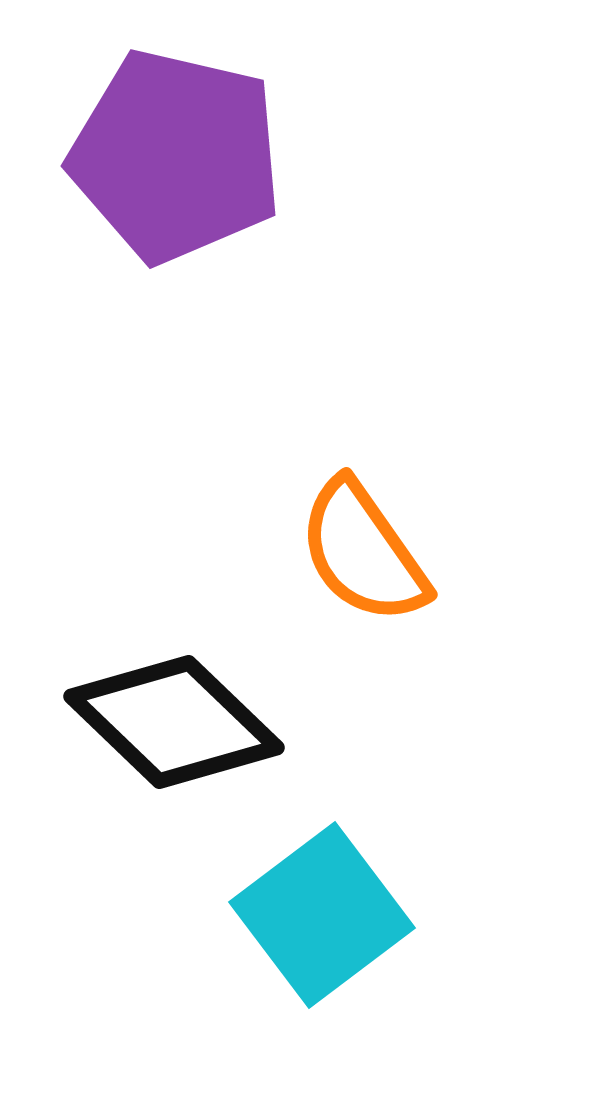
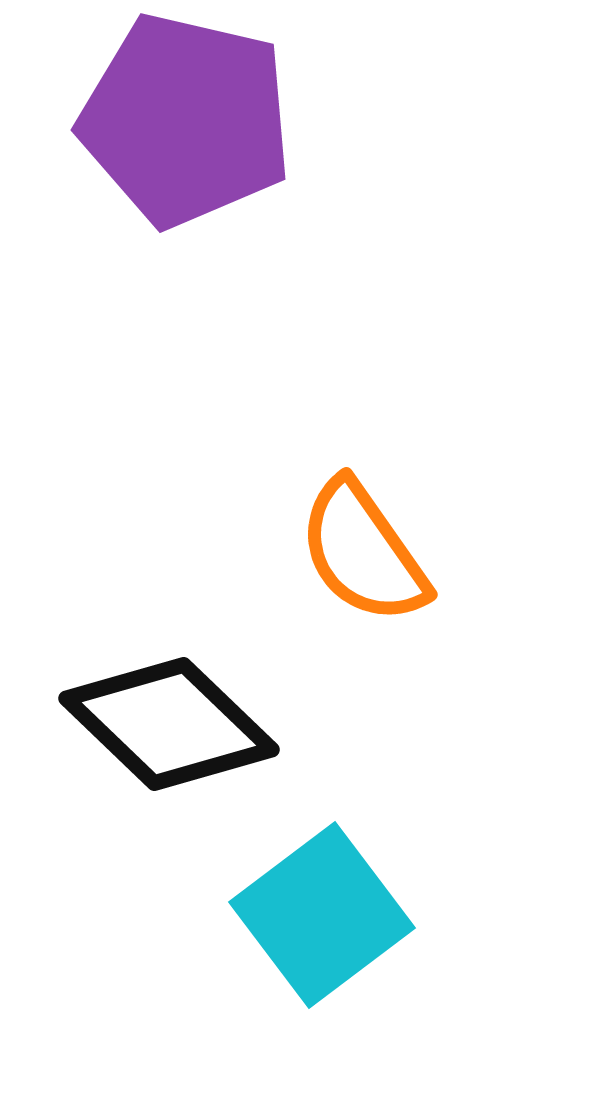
purple pentagon: moved 10 px right, 36 px up
black diamond: moved 5 px left, 2 px down
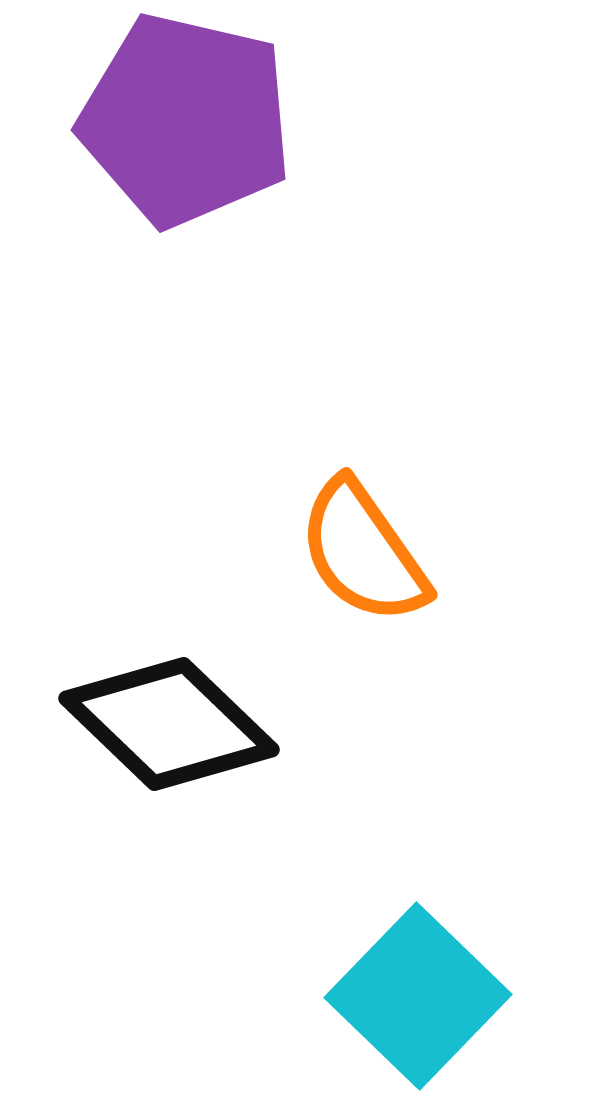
cyan square: moved 96 px right, 81 px down; rotated 9 degrees counterclockwise
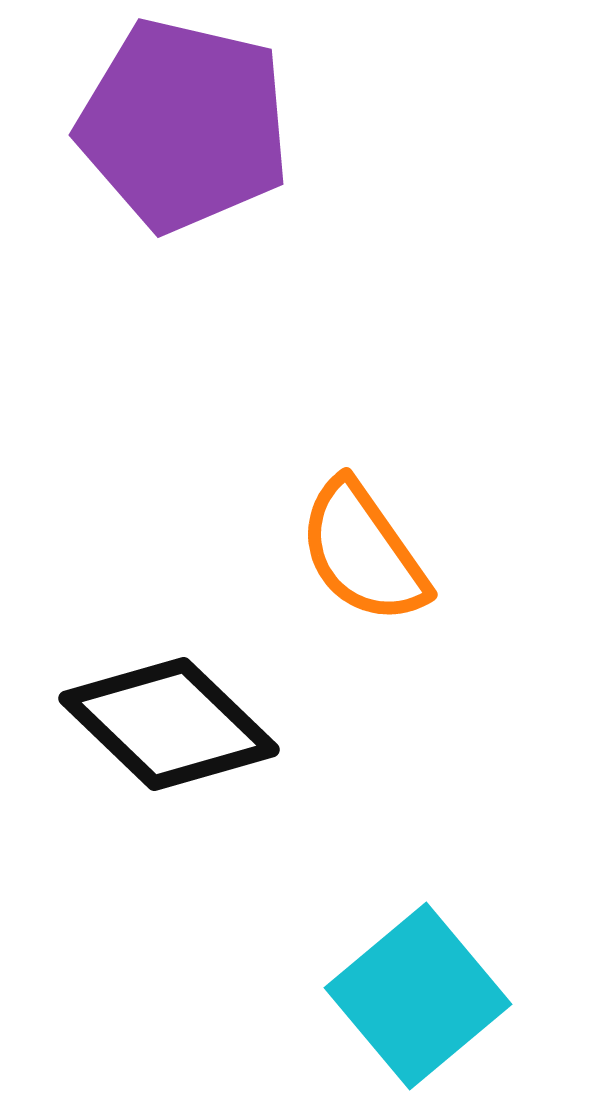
purple pentagon: moved 2 px left, 5 px down
cyan square: rotated 6 degrees clockwise
